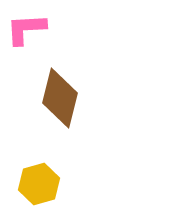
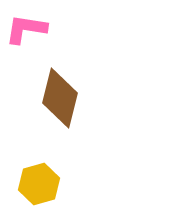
pink L-shape: rotated 12 degrees clockwise
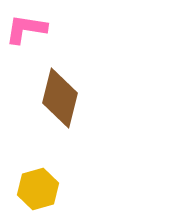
yellow hexagon: moved 1 px left, 5 px down
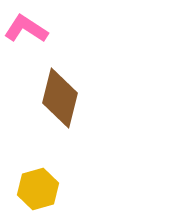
pink L-shape: rotated 24 degrees clockwise
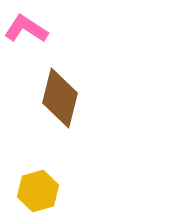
yellow hexagon: moved 2 px down
